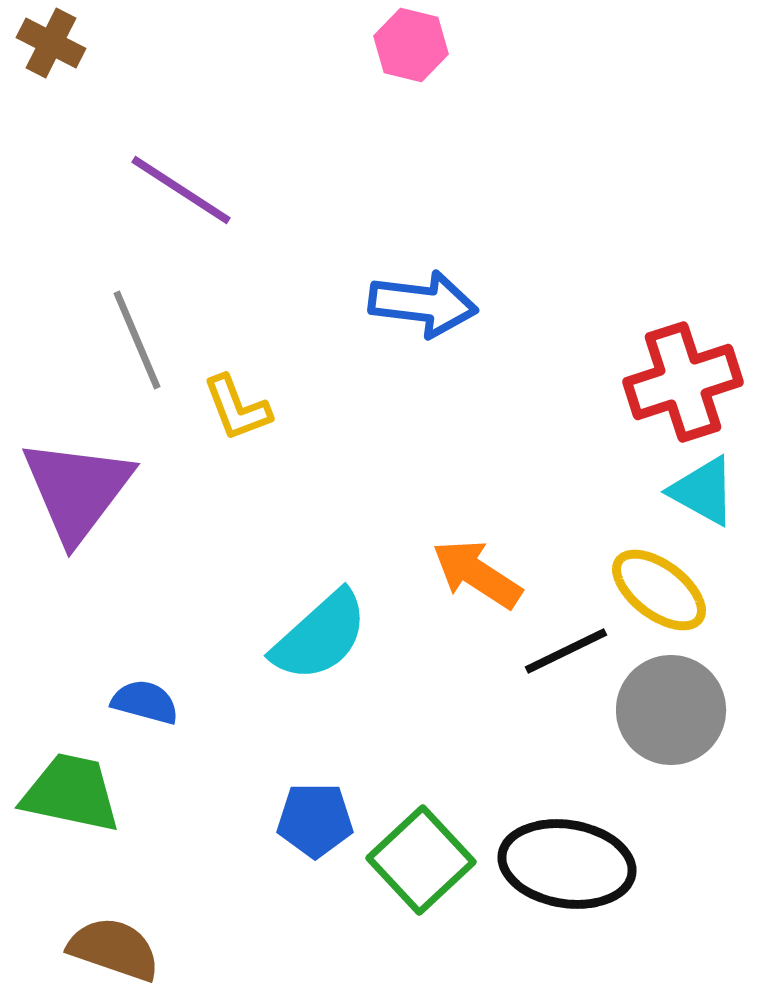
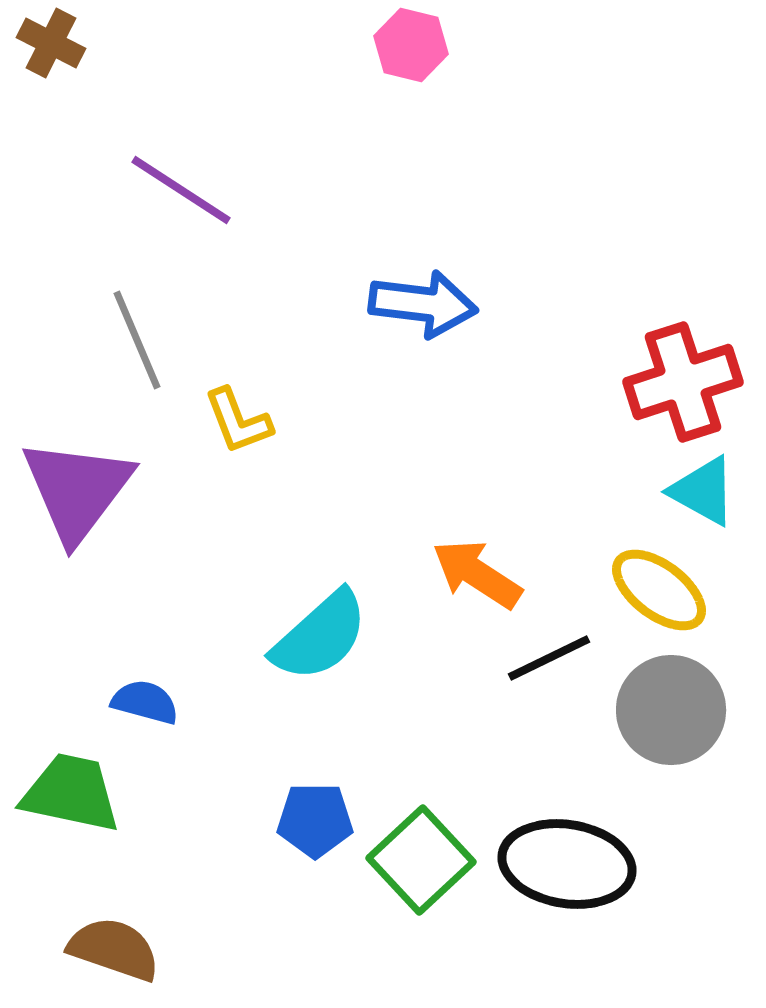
yellow L-shape: moved 1 px right, 13 px down
black line: moved 17 px left, 7 px down
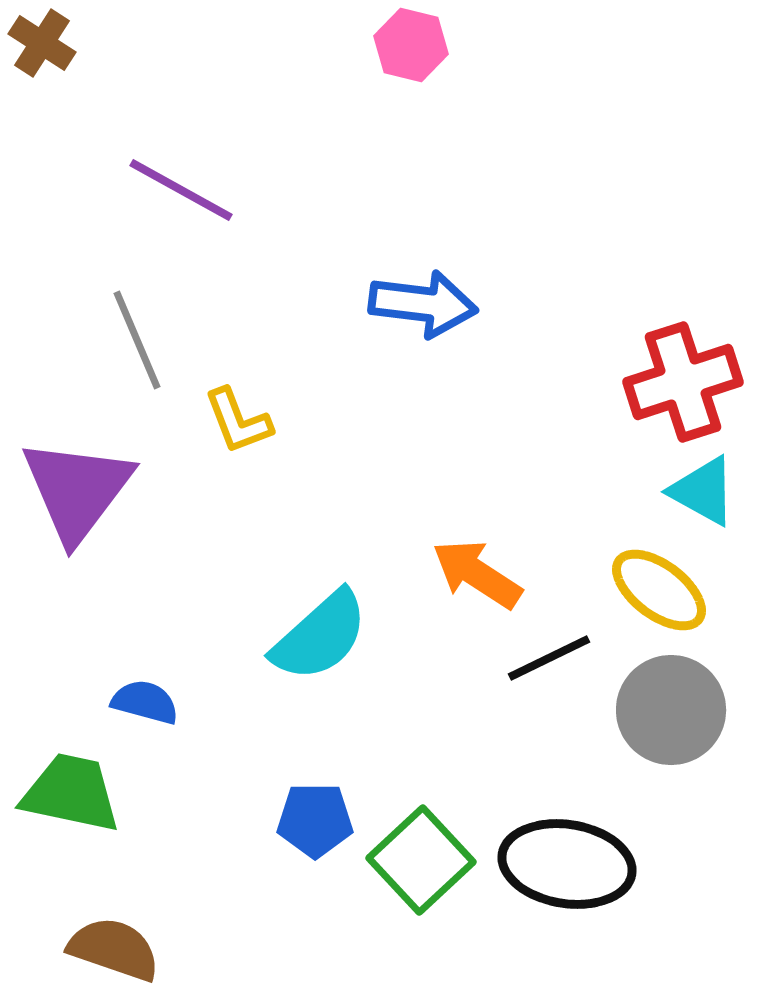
brown cross: moved 9 px left; rotated 6 degrees clockwise
purple line: rotated 4 degrees counterclockwise
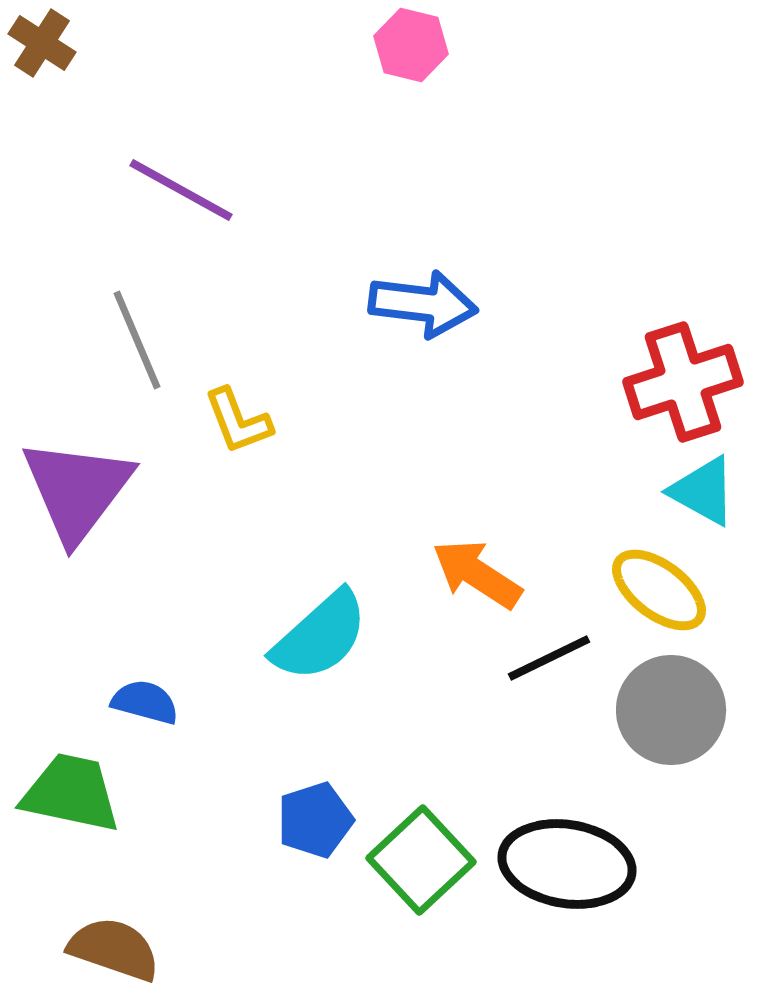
blue pentagon: rotated 18 degrees counterclockwise
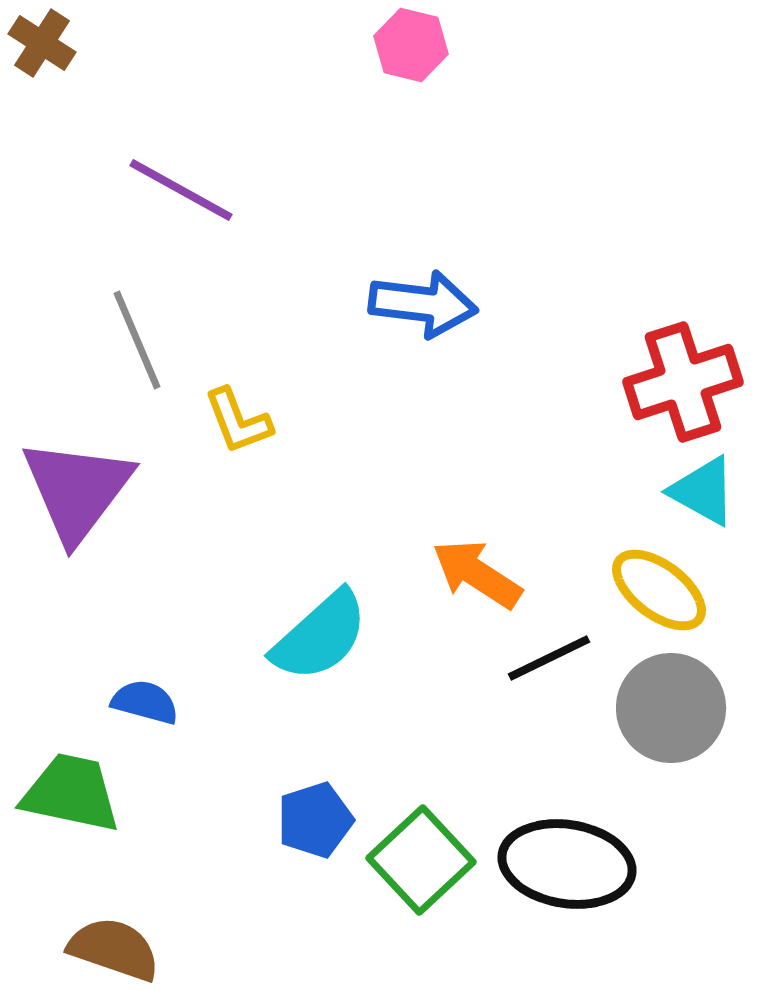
gray circle: moved 2 px up
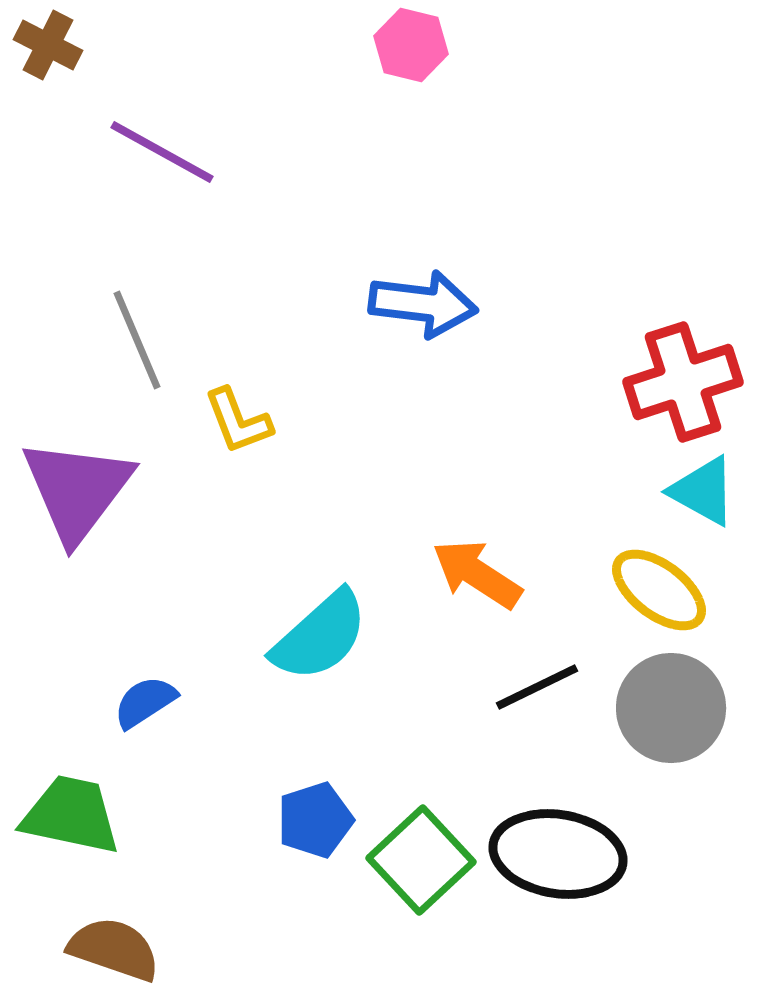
brown cross: moved 6 px right, 2 px down; rotated 6 degrees counterclockwise
purple line: moved 19 px left, 38 px up
black line: moved 12 px left, 29 px down
blue semicircle: rotated 48 degrees counterclockwise
green trapezoid: moved 22 px down
black ellipse: moved 9 px left, 10 px up
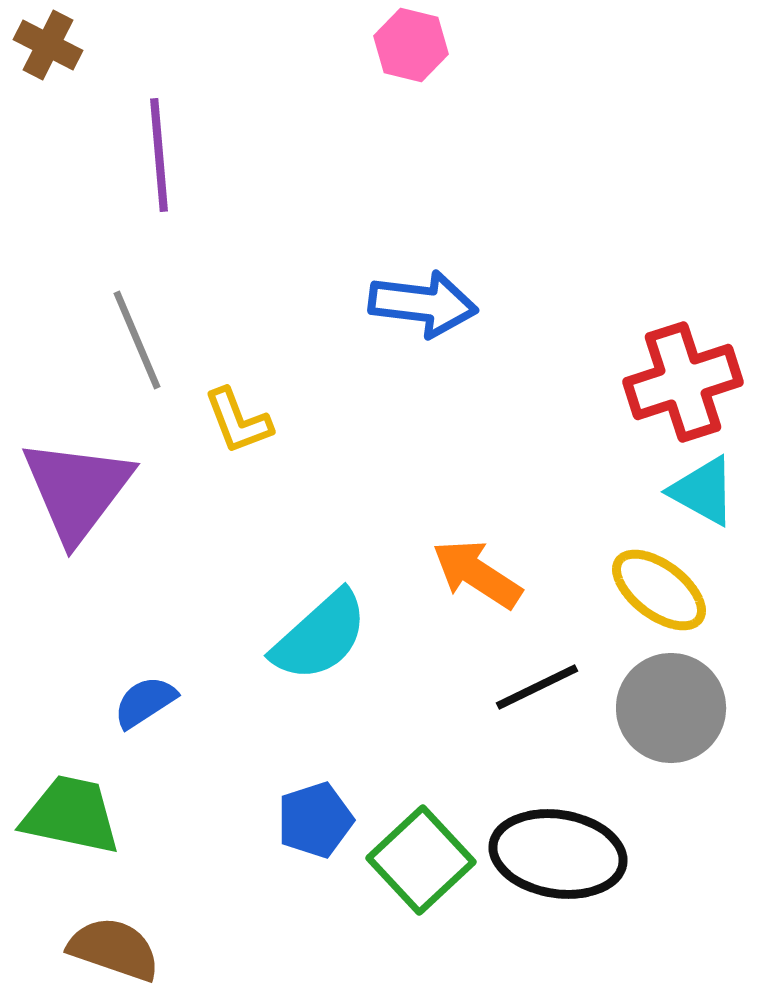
purple line: moved 3 px left, 3 px down; rotated 56 degrees clockwise
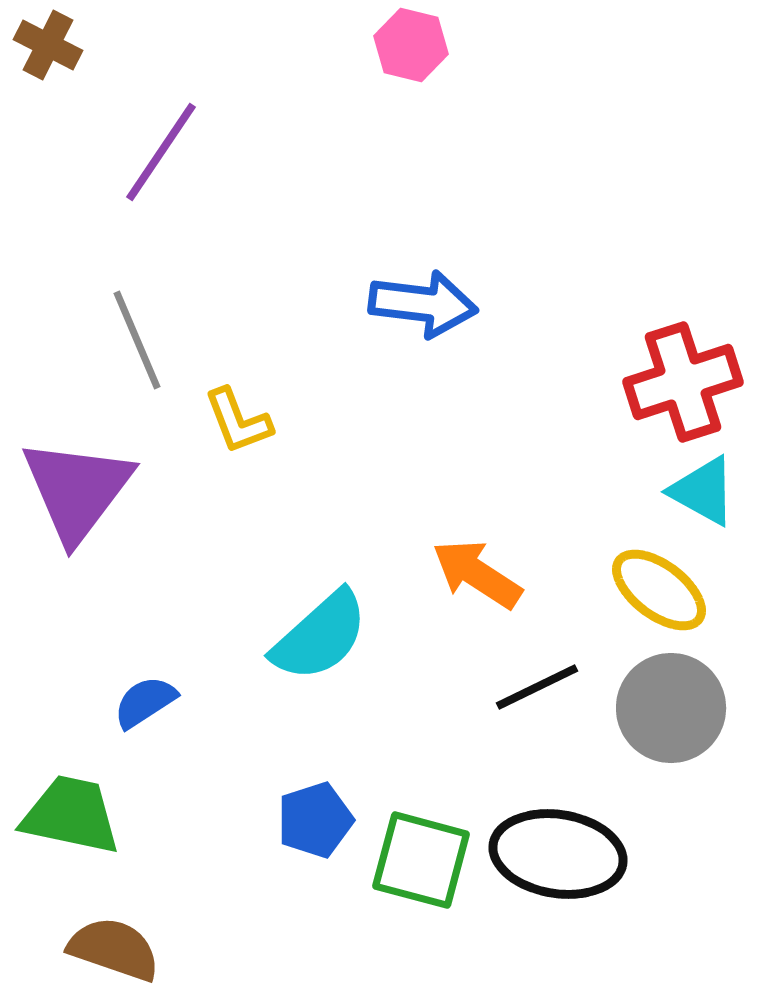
purple line: moved 2 px right, 3 px up; rotated 39 degrees clockwise
green square: rotated 32 degrees counterclockwise
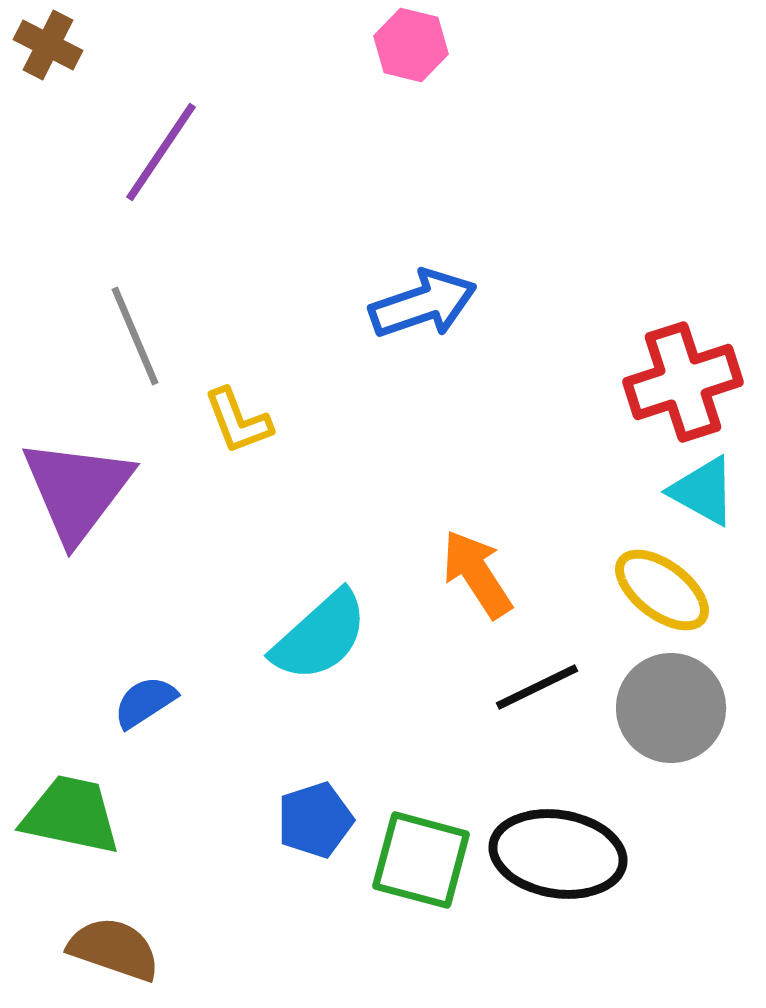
blue arrow: rotated 26 degrees counterclockwise
gray line: moved 2 px left, 4 px up
orange arrow: rotated 24 degrees clockwise
yellow ellipse: moved 3 px right
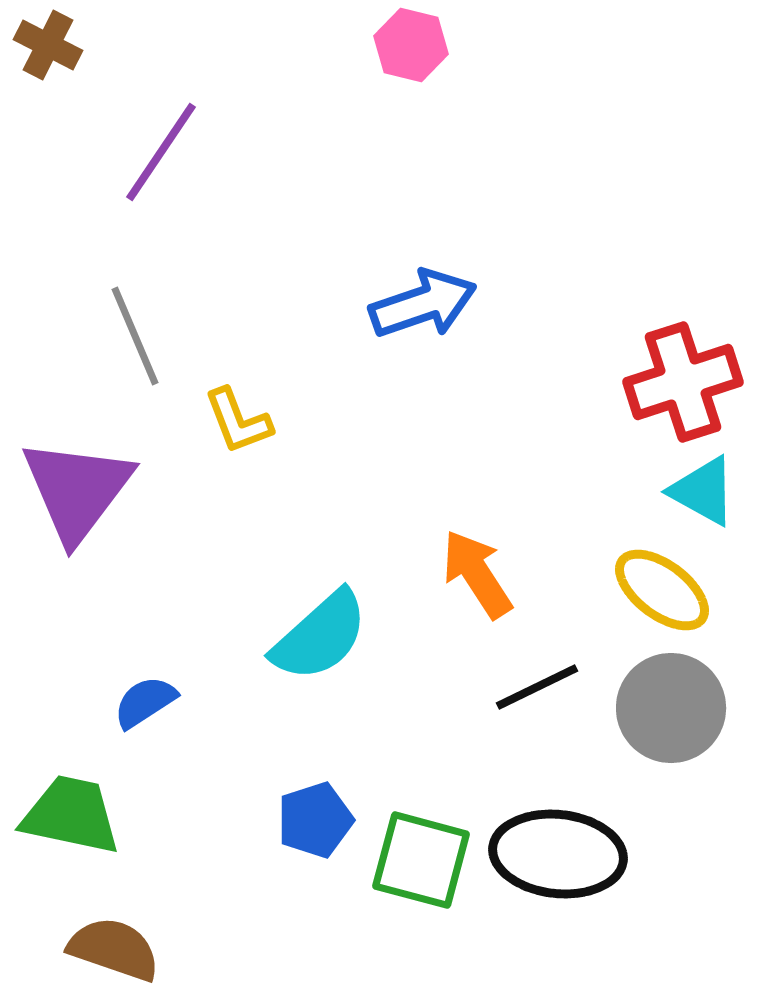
black ellipse: rotated 3 degrees counterclockwise
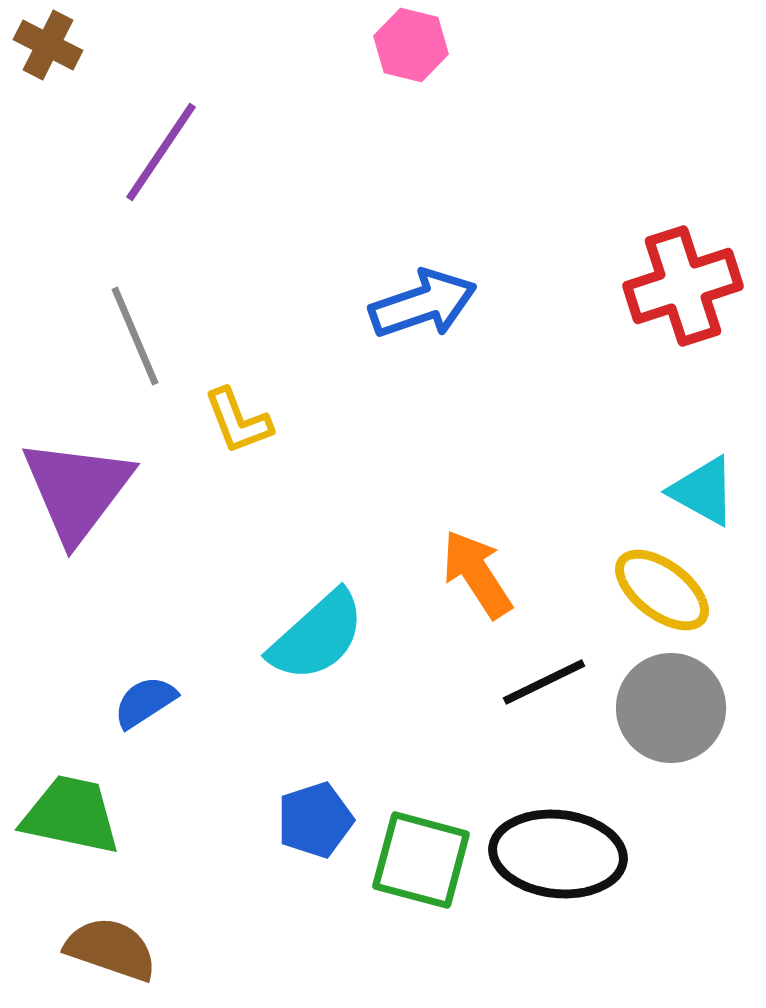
red cross: moved 96 px up
cyan semicircle: moved 3 px left
black line: moved 7 px right, 5 px up
brown semicircle: moved 3 px left
